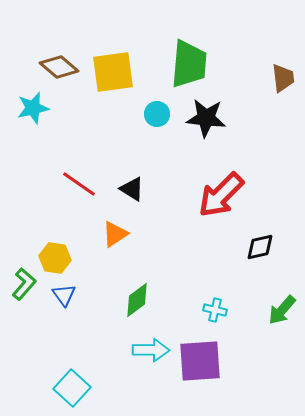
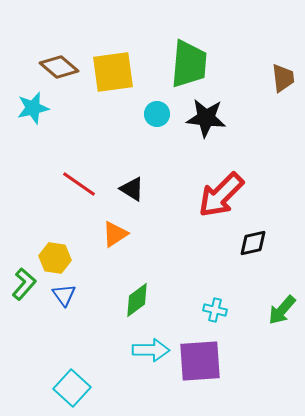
black diamond: moved 7 px left, 4 px up
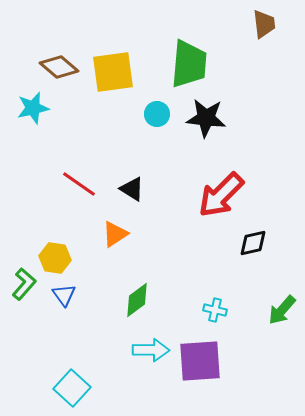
brown trapezoid: moved 19 px left, 54 px up
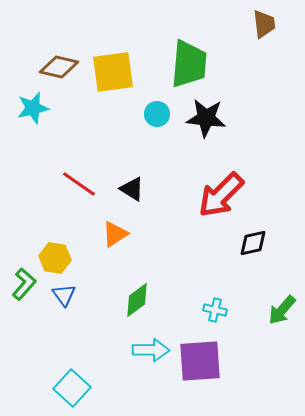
brown diamond: rotated 27 degrees counterclockwise
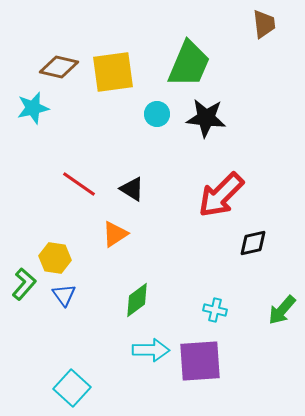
green trapezoid: rotated 18 degrees clockwise
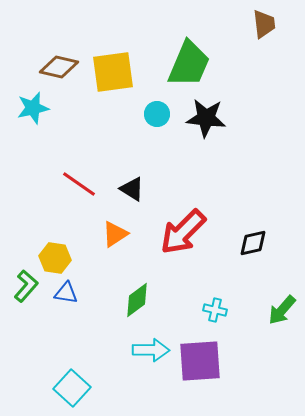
red arrow: moved 38 px left, 37 px down
green L-shape: moved 2 px right, 2 px down
blue triangle: moved 2 px right, 2 px up; rotated 45 degrees counterclockwise
